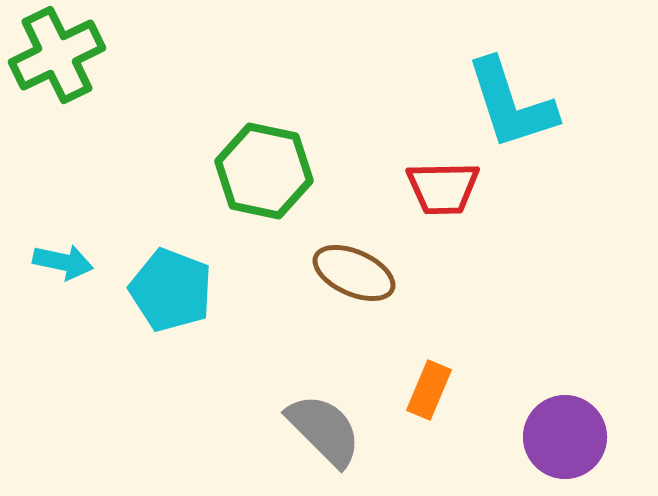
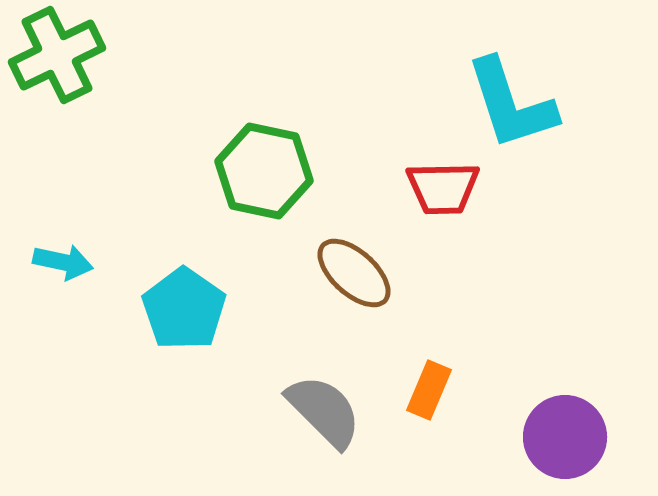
brown ellipse: rotated 18 degrees clockwise
cyan pentagon: moved 13 px right, 19 px down; rotated 14 degrees clockwise
gray semicircle: moved 19 px up
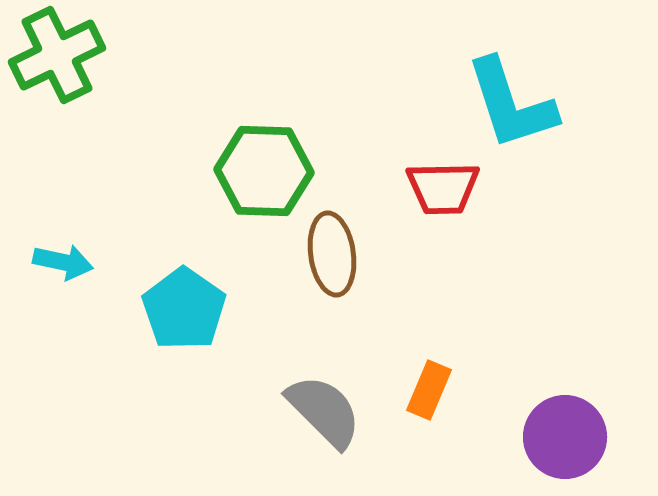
green hexagon: rotated 10 degrees counterclockwise
brown ellipse: moved 22 px left, 19 px up; rotated 40 degrees clockwise
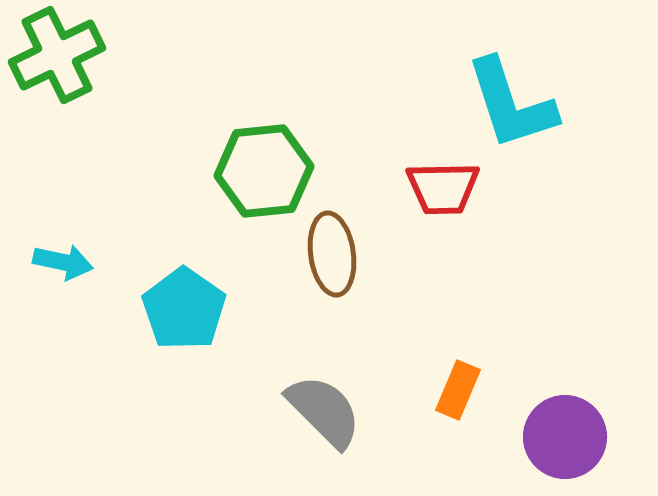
green hexagon: rotated 8 degrees counterclockwise
orange rectangle: moved 29 px right
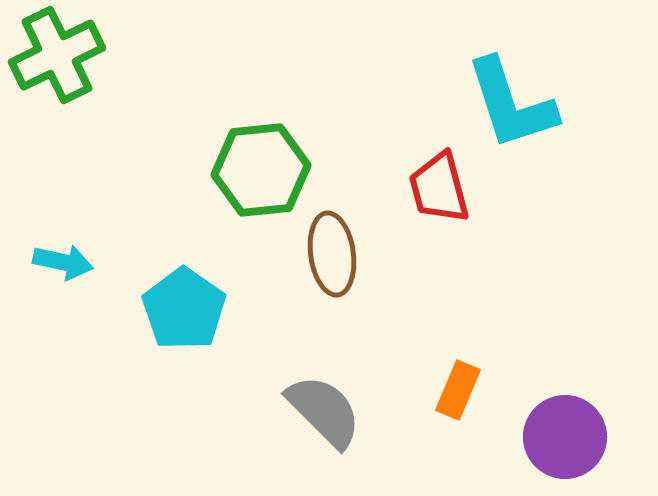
green hexagon: moved 3 px left, 1 px up
red trapezoid: moved 4 px left; rotated 76 degrees clockwise
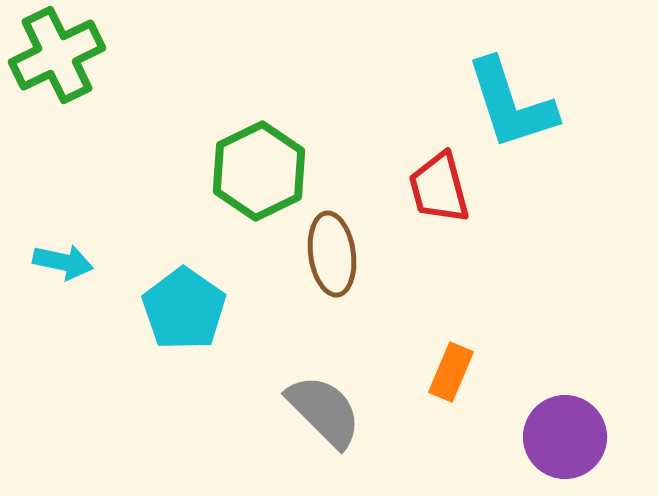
green hexagon: moved 2 px left, 1 px down; rotated 20 degrees counterclockwise
orange rectangle: moved 7 px left, 18 px up
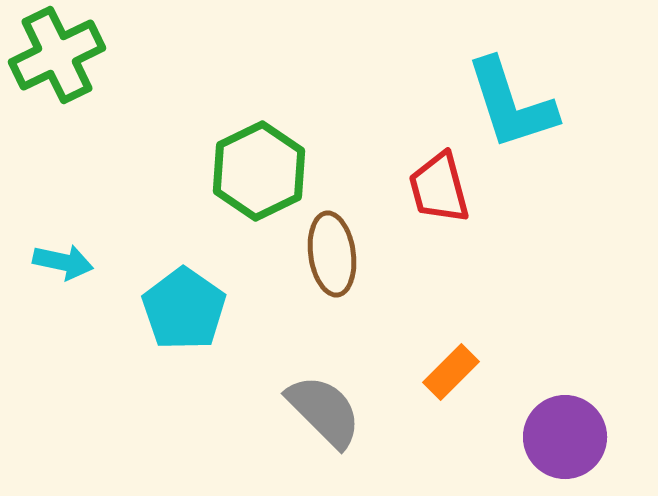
orange rectangle: rotated 22 degrees clockwise
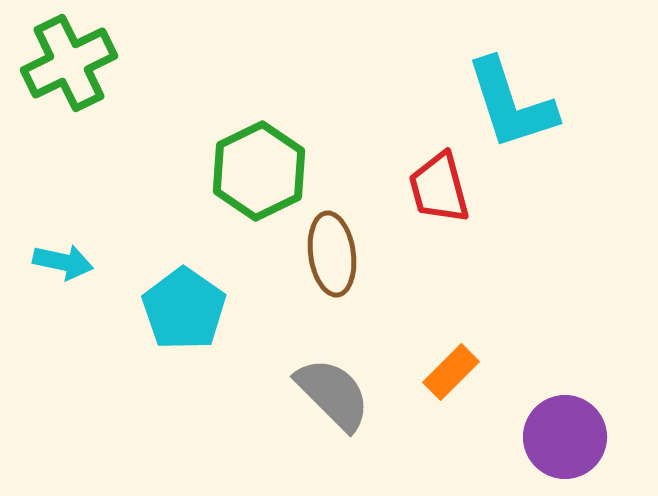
green cross: moved 12 px right, 8 px down
gray semicircle: moved 9 px right, 17 px up
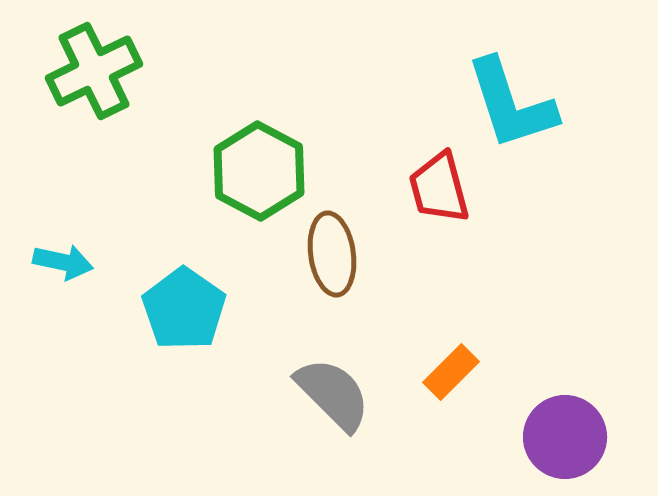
green cross: moved 25 px right, 8 px down
green hexagon: rotated 6 degrees counterclockwise
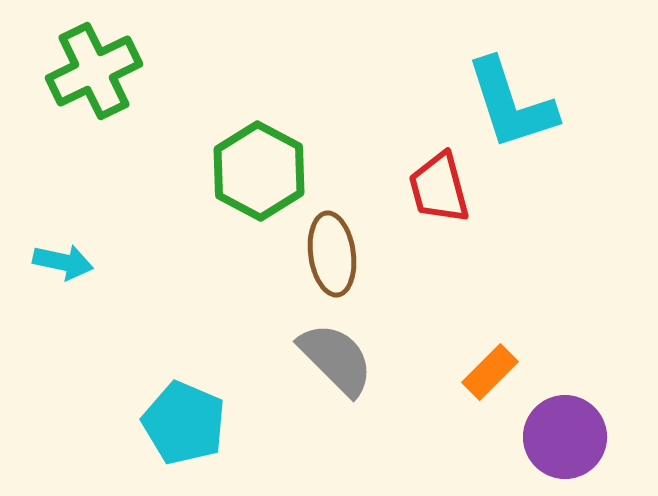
cyan pentagon: moved 114 px down; rotated 12 degrees counterclockwise
orange rectangle: moved 39 px right
gray semicircle: moved 3 px right, 35 px up
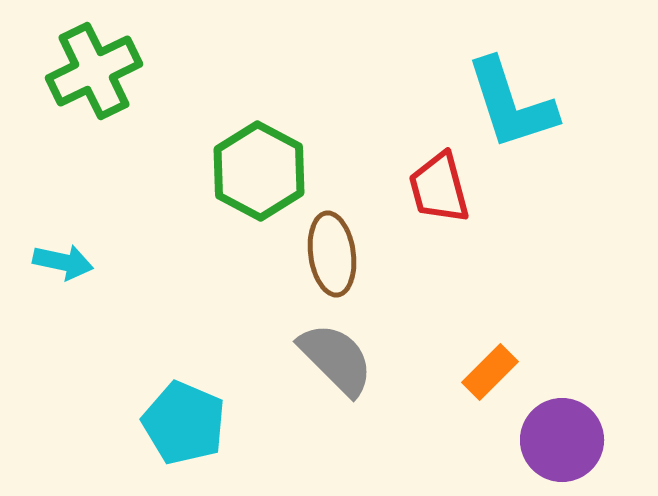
purple circle: moved 3 px left, 3 px down
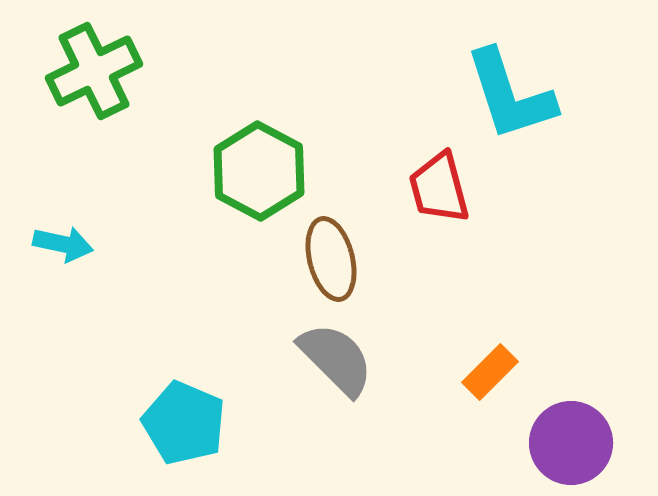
cyan L-shape: moved 1 px left, 9 px up
brown ellipse: moved 1 px left, 5 px down; rotated 6 degrees counterclockwise
cyan arrow: moved 18 px up
purple circle: moved 9 px right, 3 px down
